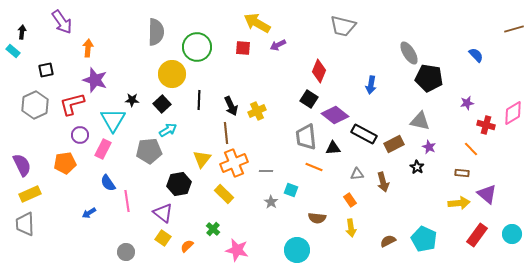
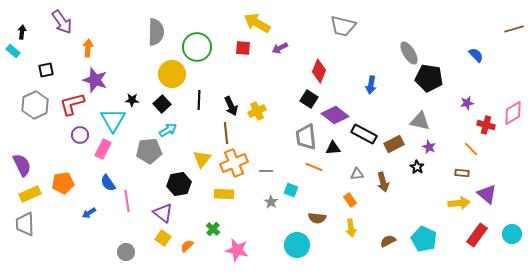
purple arrow at (278, 45): moved 2 px right, 3 px down
orange pentagon at (65, 163): moved 2 px left, 20 px down
yellow rectangle at (224, 194): rotated 42 degrees counterclockwise
cyan circle at (297, 250): moved 5 px up
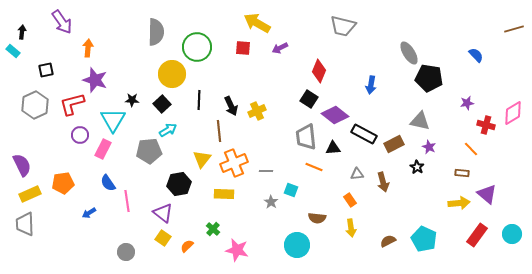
brown line at (226, 133): moved 7 px left, 2 px up
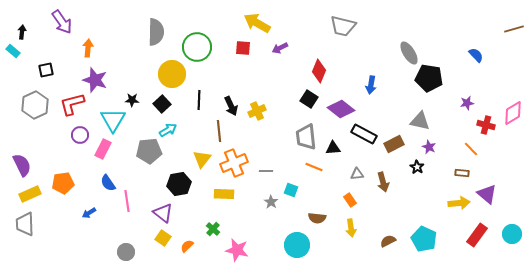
purple diamond at (335, 115): moved 6 px right, 6 px up
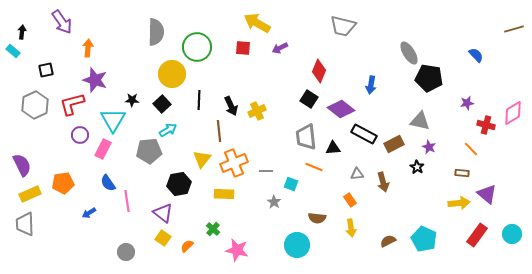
cyan square at (291, 190): moved 6 px up
gray star at (271, 202): moved 3 px right
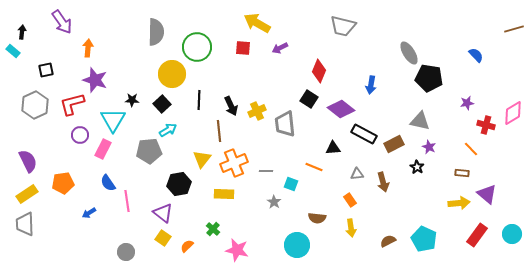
gray trapezoid at (306, 137): moved 21 px left, 13 px up
purple semicircle at (22, 165): moved 6 px right, 4 px up
yellow rectangle at (30, 194): moved 3 px left; rotated 10 degrees counterclockwise
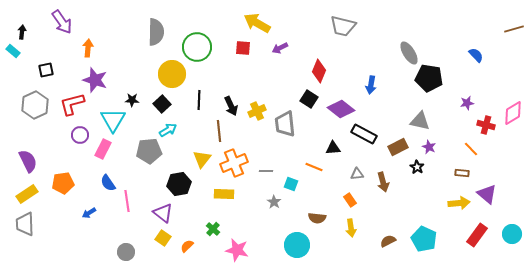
brown rectangle at (394, 144): moved 4 px right, 3 px down
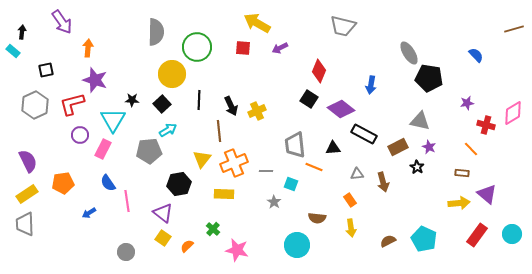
gray trapezoid at (285, 124): moved 10 px right, 21 px down
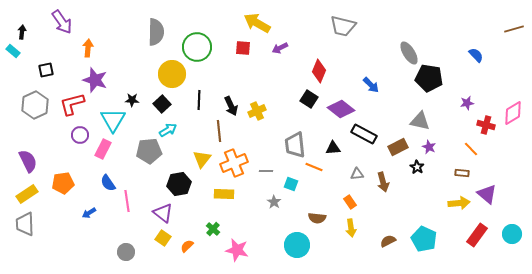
blue arrow at (371, 85): rotated 54 degrees counterclockwise
orange rectangle at (350, 200): moved 2 px down
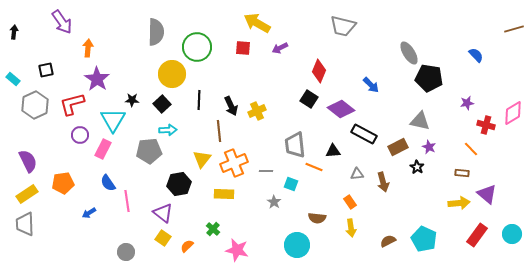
black arrow at (22, 32): moved 8 px left
cyan rectangle at (13, 51): moved 28 px down
purple star at (95, 80): moved 2 px right, 1 px up; rotated 15 degrees clockwise
cyan arrow at (168, 130): rotated 30 degrees clockwise
black triangle at (333, 148): moved 3 px down
